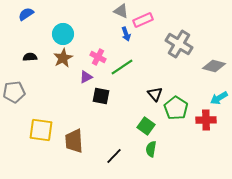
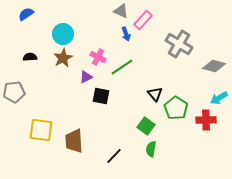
pink rectangle: rotated 24 degrees counterclockwise
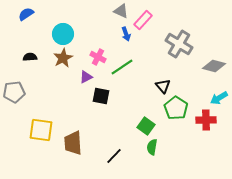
black triangle: moved 8 px right, 8 px up
brown trapezoid: moved 1 px left, 2 px down
green semicircle: moved 1 px right, 2 px up
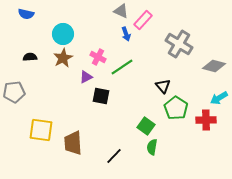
blue semicircle: rotated 133 degrees counterclockwise
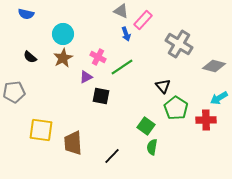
black semicircle: rotated 136 degrees counterclockwise
black line: moved 2 px left
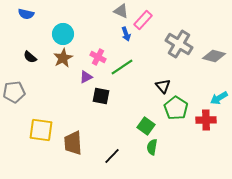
gray diamond: moved 10 px up
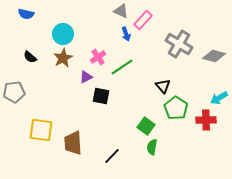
pink cross: rotated 28 degrees clockwise
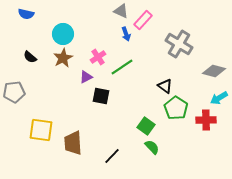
gray diamond: moved 15 px down
black triangle: moved 2 px right; rotated 14 degrees counterclockwise
green semicircle: rotated 126 degrees clockwise
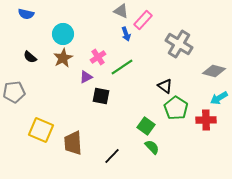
yellow square: rotated 15 degrees clockwise
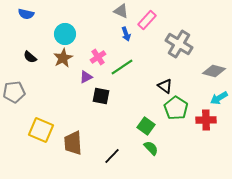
pink rectangle: moved 4 px right
cyan circle: moved 2 px right
green semicircle: moved 1 px left, 1 px down
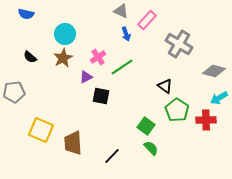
green pentagon: moved 1 px right, 2 px down
